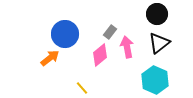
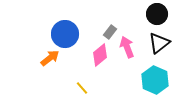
pink arrow: rotated 10 degrees counterclockwise
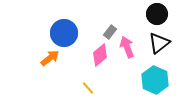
blue circle: moved 1 px left, 1 px up
yellow line: moved 6 px right
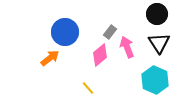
blue circle: moved 1 px right, 1 px up
black triangle: rotated 25 degrees counterclockwise
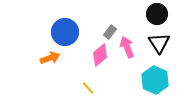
orange arrow: rotated 18 degrees clockwise
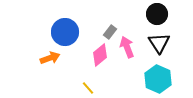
cyan hexagon: moved 3 px right, 1 px up
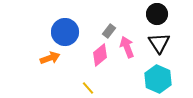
gray rectangle: moved 1 px left, 1 px up
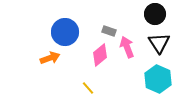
black circle: moved 2 px left
gray rectangle: rotated 72 degrees clockwise
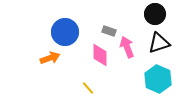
black triangle: rotated 45 degrees clockwise
pink diamond: rotated 50 degrees counterclockwise
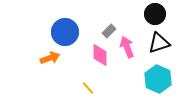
gray rectangle: rotated 64 degrees counterclockwise
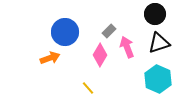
pink diamond: rotated 30 degrees clockwise
